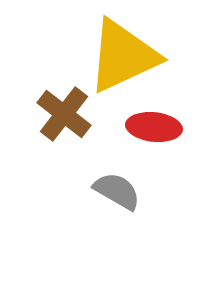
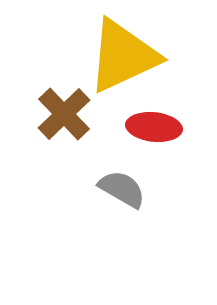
brown cross: rotated 8 degrees clockwise
gray semicircle: moved 5 px right, 2 px up
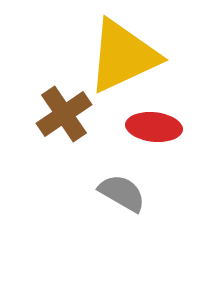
brown cross: rotated 10 degrees clockwise
gray semicircle: moved 4 px down
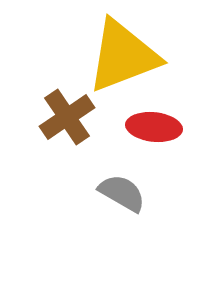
yellow triangle: rotated 4 degrees clockwise
brown cross: moved 3 px right, 3 px down
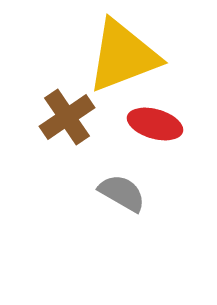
red ellipse: moved 1 px right, 3 px up; rotated 10 degrees clockwise
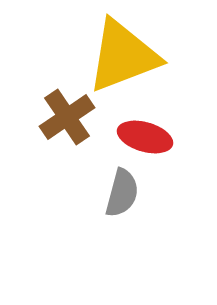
red ellipse: moved 10 px left, 13 px down
gray semicircle: rotated 75 degrees clockwise
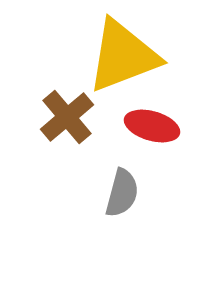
brown cross: rotated 6 degrees counterclockwise
red ellipse: moved 7 px right, 11 px up
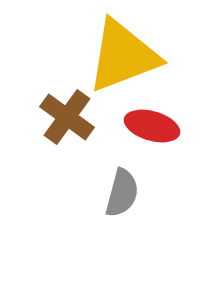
brown cross: rotated 14 degrees counterclockwise
